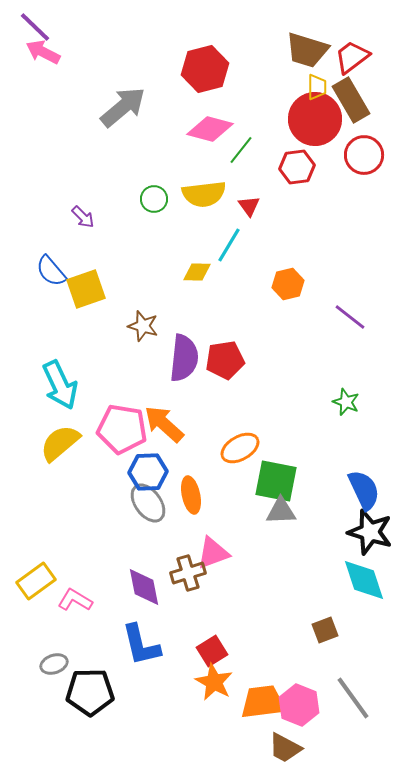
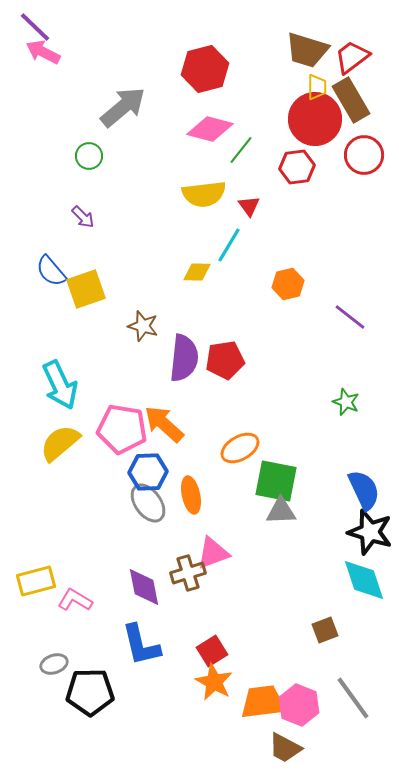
green circle at (154, 199): moved 65 px left, 43 px up
yellow rectangle at (36, 581): rotated 21 degrees clockwise
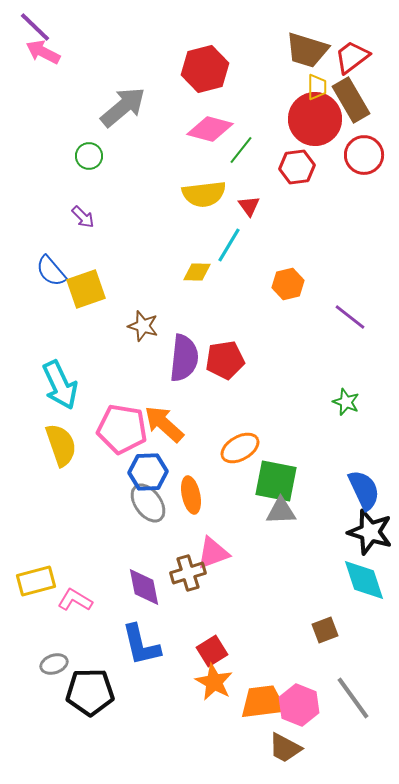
yellow semicircle at (60, 443): moved 1 px right, 2 px down; rotated 111 degrees clockwise
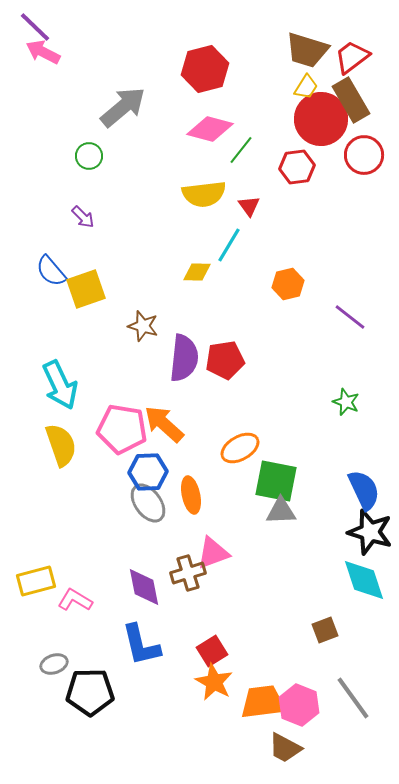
yellow trapezoid at (317, 87): moved 11 px left; rotated 32 degrees clockwise
red circle at (315, 119): moved 6 px right
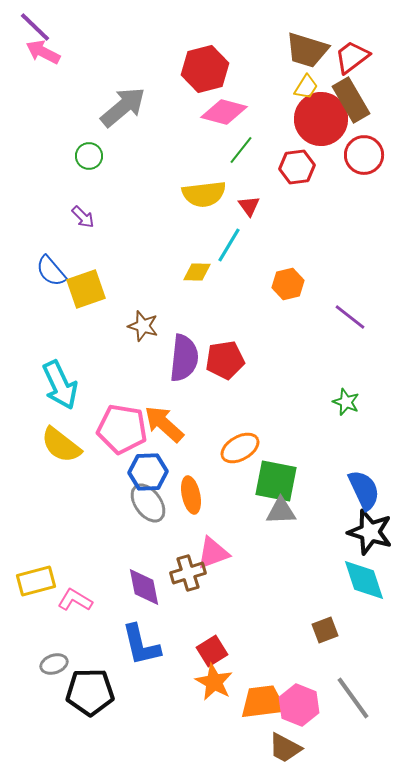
pink diamond at (210, 129): moved 14 px right, 17 px up
yellow semicircle at (61, 445): rotated 147 degrees clockwise
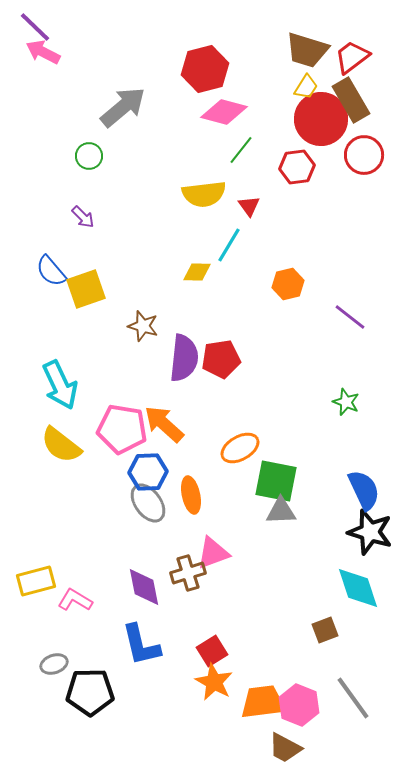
red pentagon at (225, 360): moved 4 px left, 1 px up
cyan diamond at (364, 580): moved 6 px left, 8 px down
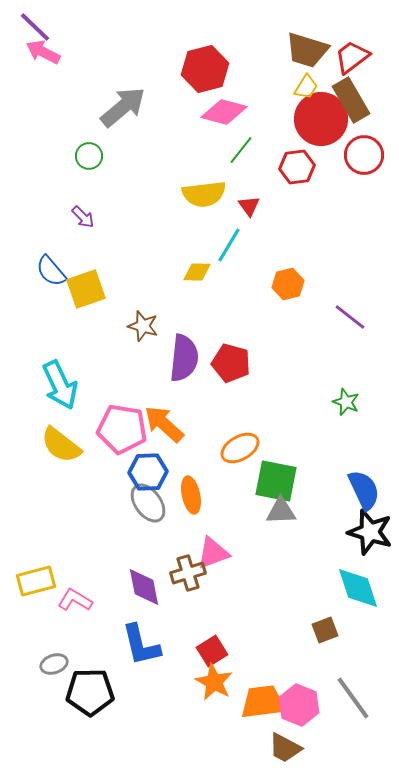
red pentagon at (221, 359): moved 10 px right, 4 px down; rotated 24 degrees clockwise
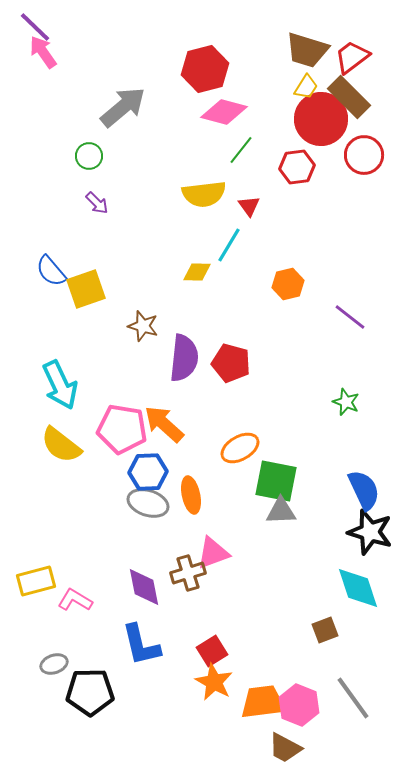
pink arrow at (43, 52): rotated 28 degrees clockwise
brown rectangle at (351, 100): moved 2 px left, 3 px up; rotated 15 degrees counterclockwise
purple arrow at (83, 217): moved 14 px right, 14 px up
gray ellipse at (148, 503): rotated 36 degrees counterclockwise
